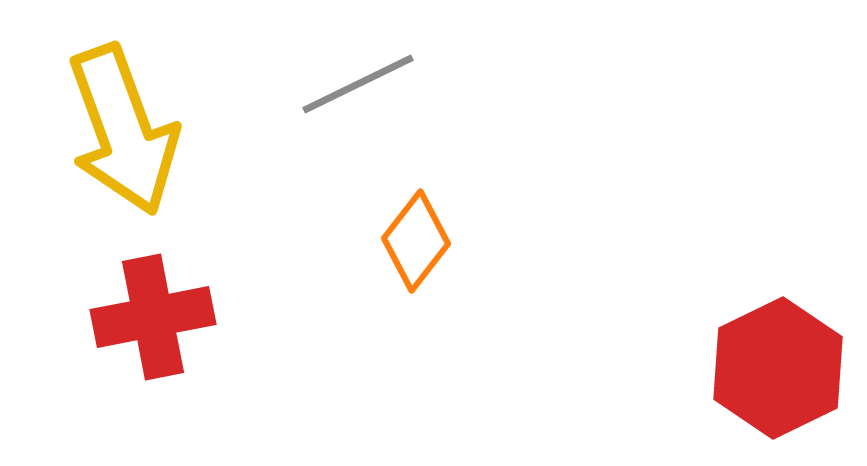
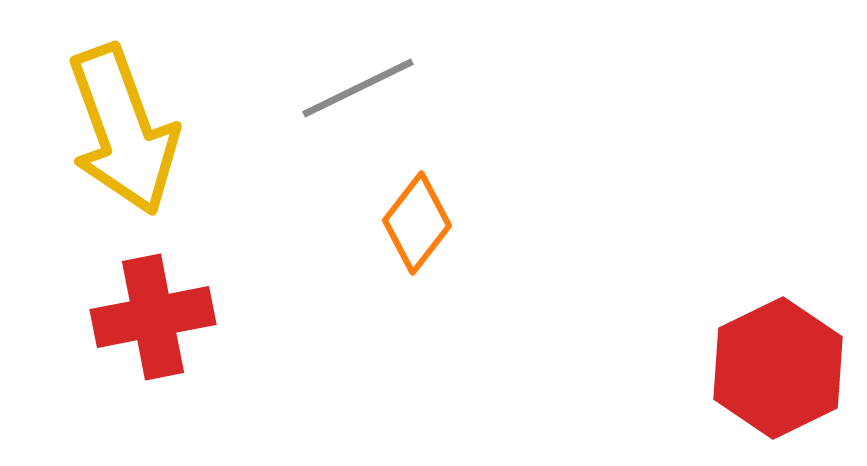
gray line: moved 4 px down
orange diamond: moved 1 px right, 18 px up
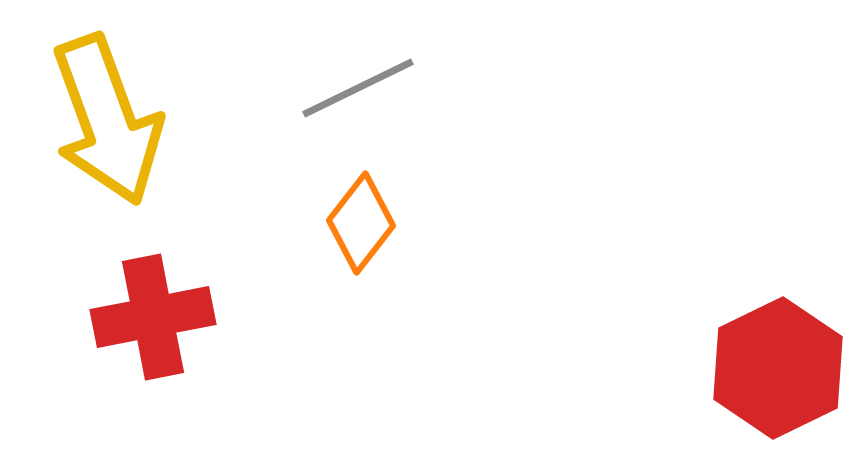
yellow arrow: moved 16 px left, 10 px up
orange diamond: moved 56 px left
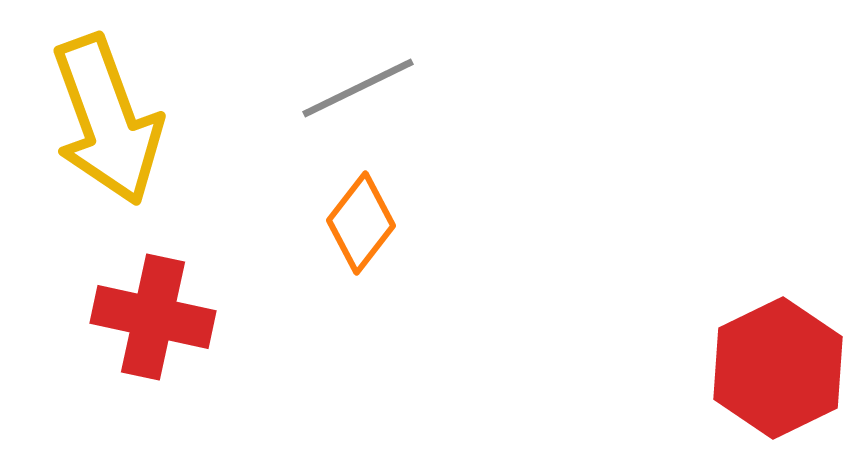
red cross: rotated 23 degrees clockwise
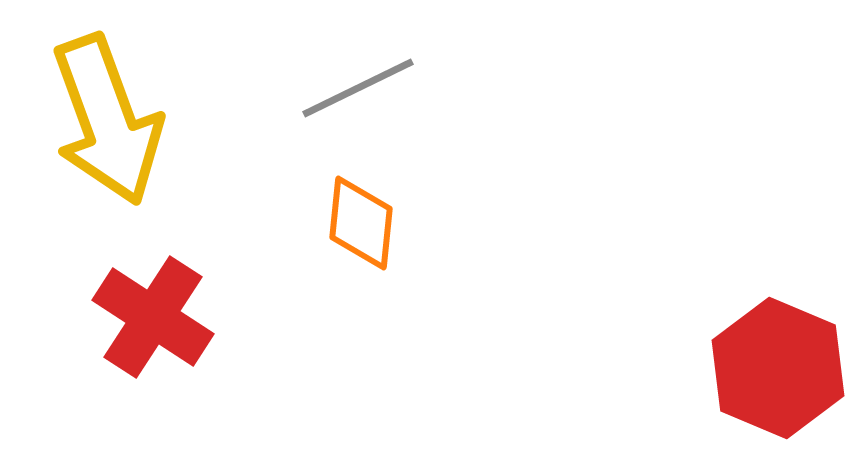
orange diamond: rotated 32 degrees counterclockwise
red cross: rotated 21 degrees clockwise
red hexagon: rotated 11 degrees counterclockwise
